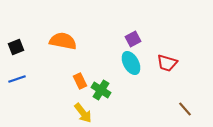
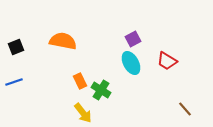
red trapezoid: moved 2 px up; rotated 15 degrees clockwise
blue line: moved 3 px left, 3 px down
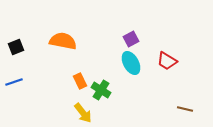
purple square: moved 2 px left
brown line: rotated 35 degrees counterclockwise
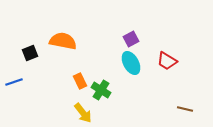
black square: moved 14 px right, 6 px down
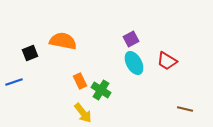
cyan ellipse: moved 3 px right
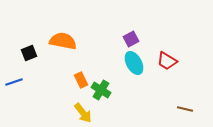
black square: moved 1 px left
orange rectangle: moved 1 px right, 1 px up
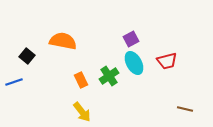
black square: moved 2 px left, 3 px down; rotated 28 degrees counterclockwise
red trapezoid: rotated 45 degrees counterclockwise
green cross: moved 8 px right, 14 px up; rotated 24 degrees clockwise
yellow arrow: moved 1 px left, 1 px up
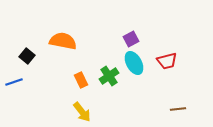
brown line: moved 7 px left; rotated 21 degrees counterclockwise
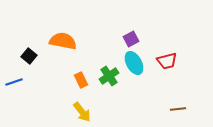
black square: moved 2 px right
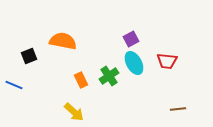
black square: rotated 28 degrees clockwise
red trapezoid: rotated 20 degrees clockwise
blue line: moved 3 px down; rotated 42 degrees clockwise
yellow arrow: moved 8 px left; rotated 10 degrees counterclockwise
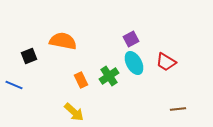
red trapezoid: moved 1 px left, 1 px down; rotated 25 degrees clockwise
